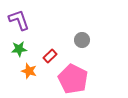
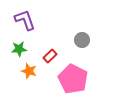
purple L-shape: moved 6 px right
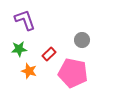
red rectangle: moved 1 px left, 2 px up
pink pentagon: moved 6 px up; rotated 16 degrees counterclockwise
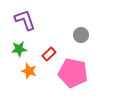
gray circle: moved 1 px left, 5 px up
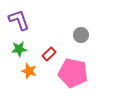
purple L-shape: moved 6 px left
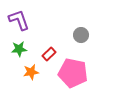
orange star: moved 2 px right, 1 px down; rotated 28 degrees counterclockwise
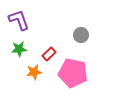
orange star: moved 3 px right
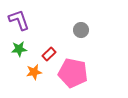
gray circle: moved 5 px up
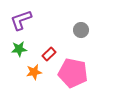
purple L-shape: moved 2 px right; rotated 90 degrees counterclockwise
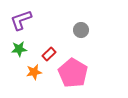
pink pentagon: rotated 20 degrees clockwise
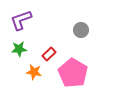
orange star: rotated 21 degrees clockwise
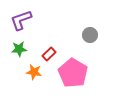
gray circle: moved 9 px right, 5 px down
